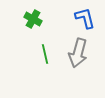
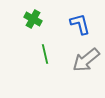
blue L-shape: moved 5 px left, 6 px down
gray arrow: moved 8 px right, 7 px down; rotated 36 degrees clockwise
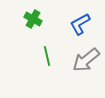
blue L-shape: rotated 105 degrees counterclockwise
green line: moved 2 px right, 2 px down
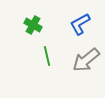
green cross: moved 6 px down
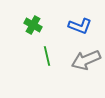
blue L-shape: moved 2 px down; rotated 130 degrees counterclockwise
gray arrow: rotated 16 degrees clockwise
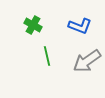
gray arrow: moved 1 px right, 1 px down; rotated 12 degrees counterclockwise
